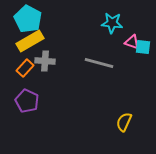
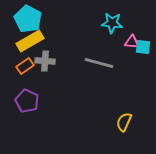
pink triangle: rotated 14 degrees counterclockwise
orange rectangle: moved 2 px up; rotated 12 degrees clockwise
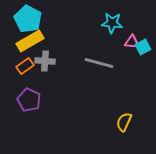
cyan square: rotated 35 degrees counterclockwise
purple pentagon: moved 2 px right, 1 px up
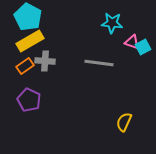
cyan pentagon: moved 2 px up
pink triangle: rotated 14 degrees clockwise
gray line: rotated 8 degrees counterclockwise
